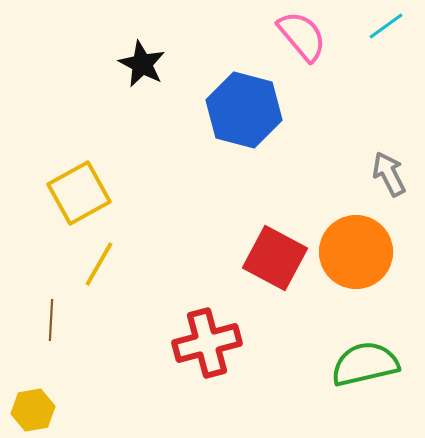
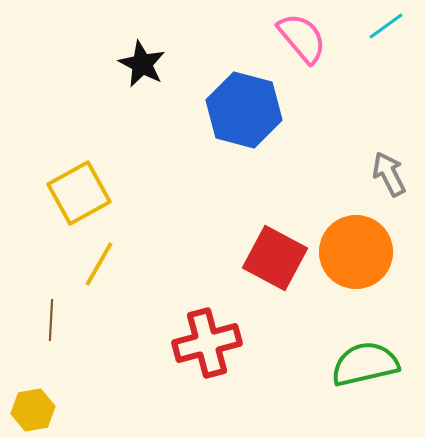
pink semicircle: moved 2 px down
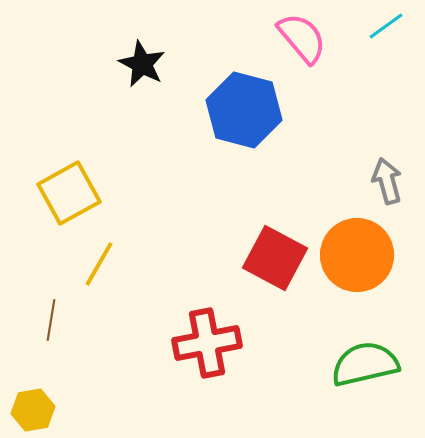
gray arrow: moved 2 px left, 7 px down; rotated 12 degrees clockwise
yellow square: moved 10 px left
orange circle: moved 1 px right, 3 px down
brown line: rotated 6 degrees clockwise
red cross: rotated 4 degrees clockwise
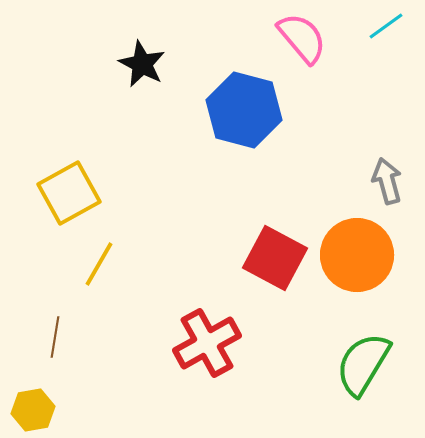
brown line: moved 4 px right, 17 px down
red cross: rotated 18 degrees counterclockwise
green semicircle: moved 2 px left; rotated 46 degrees counterclockwise
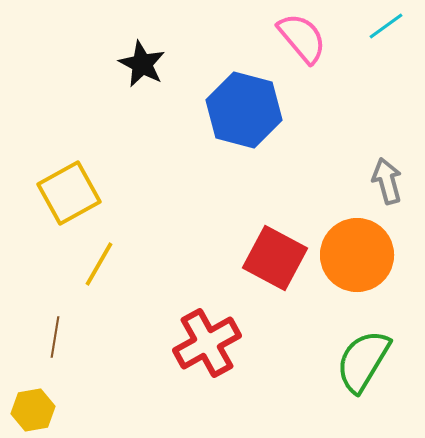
green semicircle: moved 3 px up
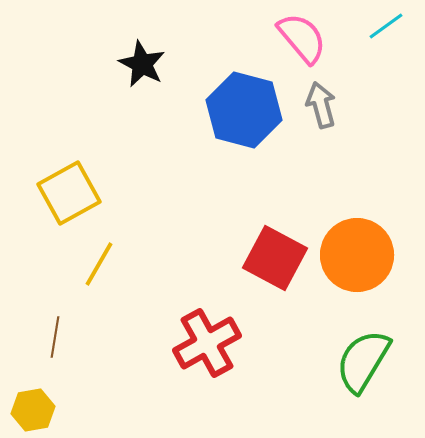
gray arrow: moved 66 px left, 76 px up
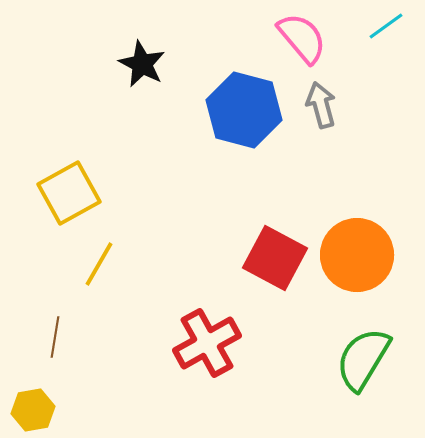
green semicircle: moved 2 px up
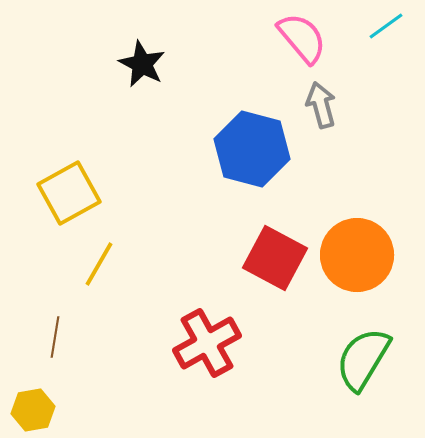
blue hexagon: moved 8 px right, 39 px down
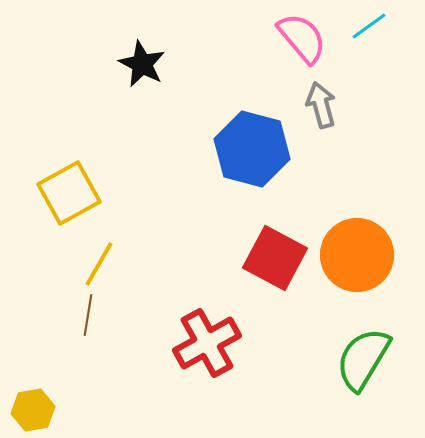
cyan line: moved 17 px left
brown line: moved 33 px right, 22 px up
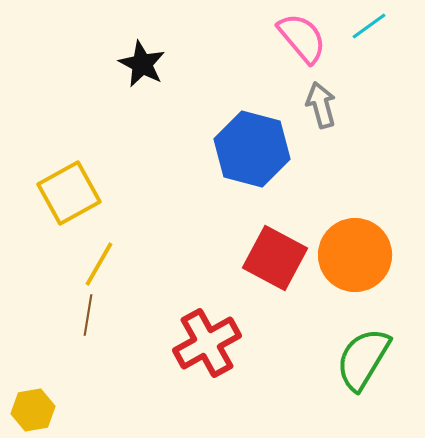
orange circle: moved 2 px left
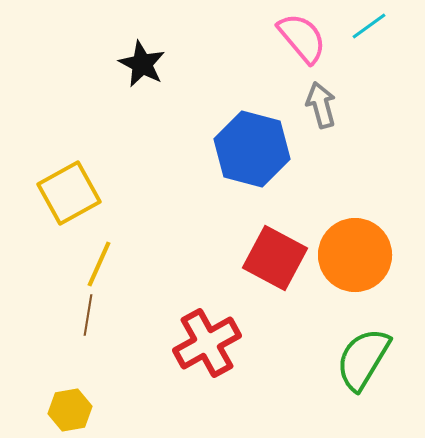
yellow line: rotated 6 degrees counterclockwise
yellow hexagon: moved 37 px right
